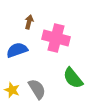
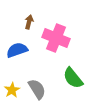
pink cross: rotated 8 degrees clockwise
yellow star: rotated 21 degrees clockwise
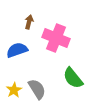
yellow star: moved 2 px right
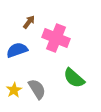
brown arrow: rotated 24 degrees clockwise
green semicircle: moved 1 px right; rotated 10 degrees counterclockwise
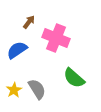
blue semicircle: rotated 15 degrees counterclockwise
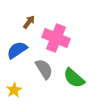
gray semicircle: moved 7 px right, 20 px up
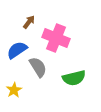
gray semicircle: moved 6 px left, 2 px up
green semicircle: rotated 55 degrees counterclockwise
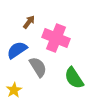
green semicircle: rotated 70 degrees clockwise
